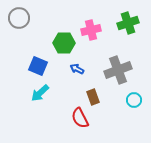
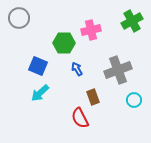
green cross: moved 4 px right, 2 px up; rotated 10 degrees counterclockwise
blue arrow: rotated 32 degrees clockwise
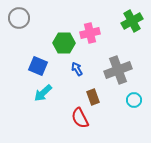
pink cross: moved 1 px left, 3 px down
cyan arrow: moved 3 px right
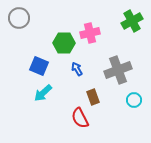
blue square: moved 1 px right
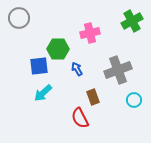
green hexagon: moved 6 px left, 6 px down
blue square: rotated 30 degrees counterclockwise
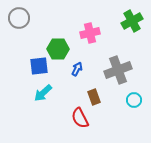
blue arrow: rotated 56 degrees clockwise
brown rectangle: moved 1 px right
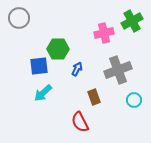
pink cross: moved 14 px right
red semicircle: moved 4 px down
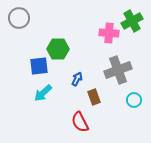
pink cross: moved 5 px right; rotated 18 degrees clockwise
blue arrow: moved 10 px down
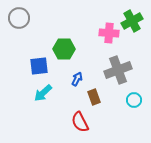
green hexagon: moved 6 px right
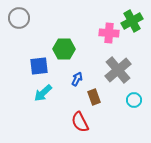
gray cross: rotated 20 degrees counterclockwise
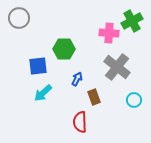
blue square: moved 1 px left
gray cross: moved 1 px left, 3 px up; rotated 12 degrees counterclockwise
red semicircle: rotated 25 degrees clockwise
